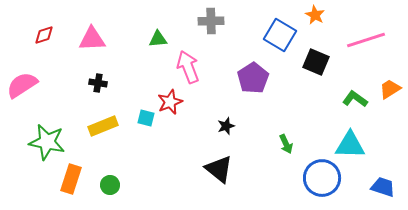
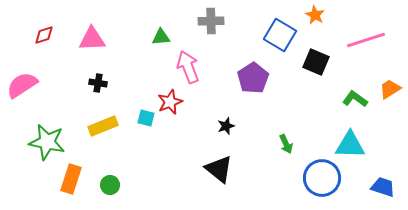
green triangle: moved 3 px right, 2 px up
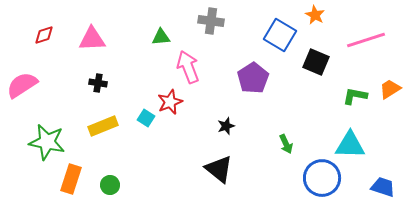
gray cross: rotated 10 degrees clockwise
green L-shape: moved 3 px up; rotated 25 degrees counterclockwise
cyan square: rotated 18 degrees clockwise
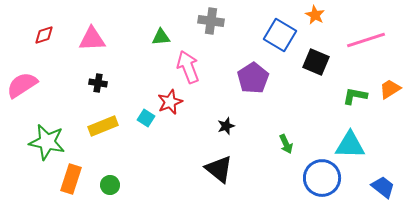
blue trapezoid: rotated 20 degrees clockwise
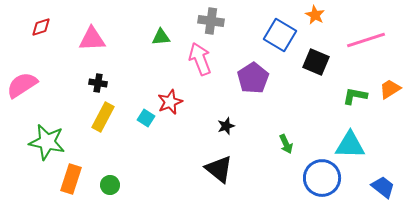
red diamond: moved 3 px left, 8 px up
pink arrow: moved 12 px right, 8 px up
yellow rectangle: moved 9 px up; rotated 40 degrees counterclockwise
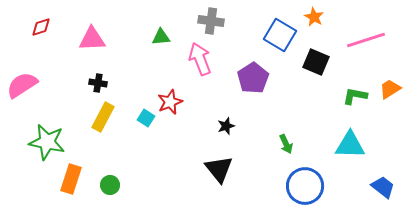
orange star: moved 1 px left, 2 px down
black triangle: rotated 12 degrees clockwise
blue circle: moved 17 px left, 8 px down
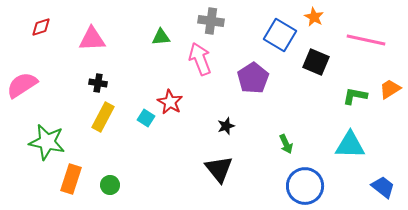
pink line: rotated 30 degrees clockwise
red star: rotated 20 degrees counterclockwise
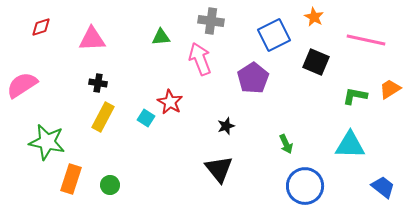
blue square: moved 6 px left; rotated 32 degrees clockwise
